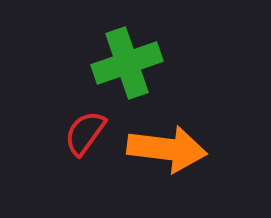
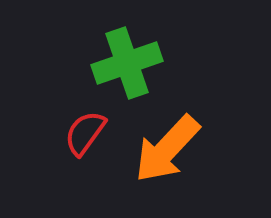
orange arrow: rotated 126 degrees clockwise
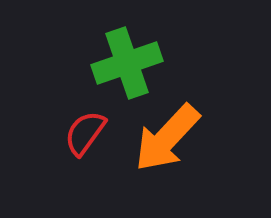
orange arrow: moved 11 px up
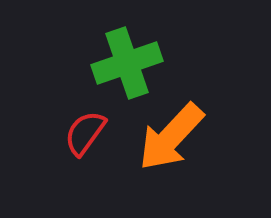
orange arrow: moved 4 px right, 1 px up
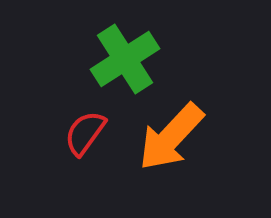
green cross: moved 2 px left, 4 px up; rotated 14 degrees counterclockwise
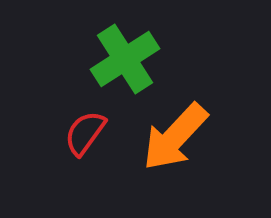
orange arrow: moved 4 px right
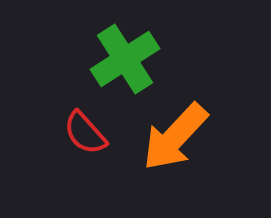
red semicircle: rotated 78 degrees counterclockwise
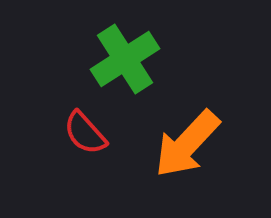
orange arrow: moved 12 px right, 7 px down
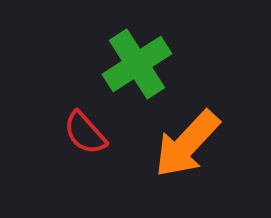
green cross: moved 12 px right, 5 px down
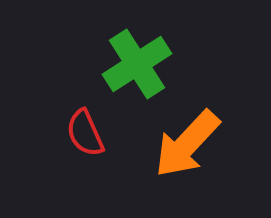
red semicircle: rotated 18 degrees clockwise
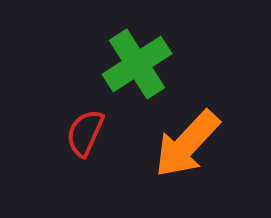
red semicircle: rotated 48 degrees clockwise
